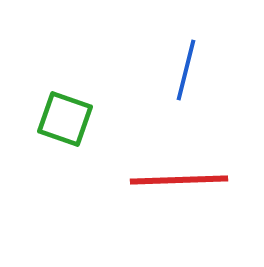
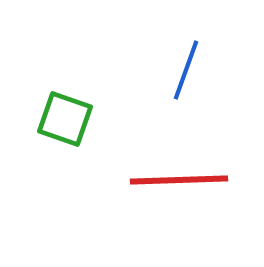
blue line: rotated 6 degrees clockwise
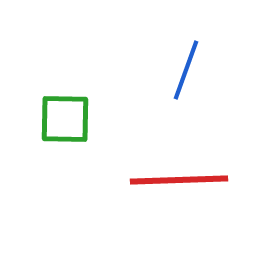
green square: rotated 18 degrees counterclockwise
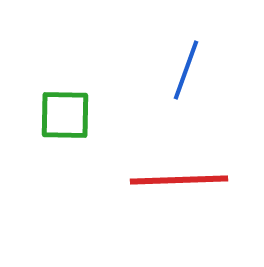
green square: moved 4 px up
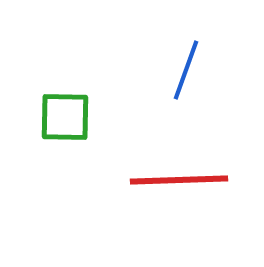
green square: moved 2 px down
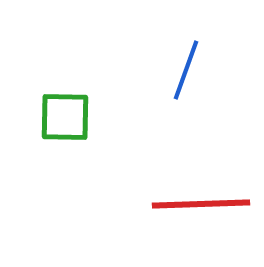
red line: moved 22 px right, 24 px down
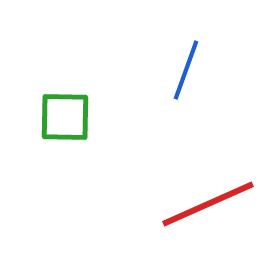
red line: moved 7 px right; rotated 22 degrees counterclockwise
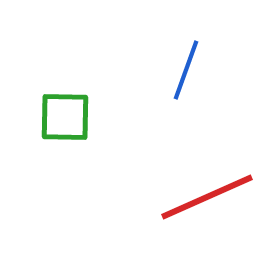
red line: moved 1 px left, 7 px up
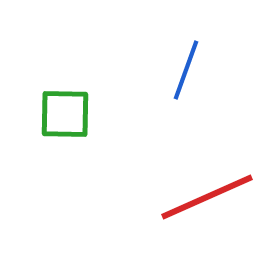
green square: moved 3 px up
